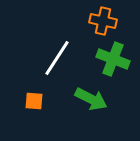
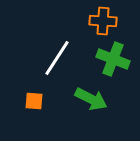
orange cross: rotated 8 degrees counterclockwise
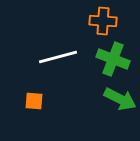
white line: moved 1 px right, 1 px up; rotated 42 degrees clockwise
green arrow: moved 29 px right
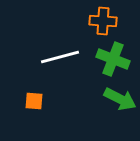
white line: moved 2 px right
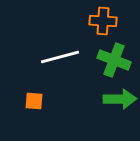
green cross: moved 1 px right, 1 px down
green arrow: rotated 28 degrees counterclockwise
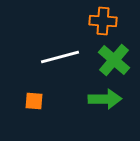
green cross: rotated 20 degrees clockwise
green arrow: moved 15 px left
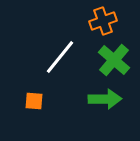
orange cross: rotated 24 degrees counterclockwise
white line: rotated 36 degrees counterclockwise
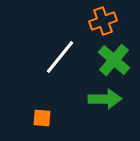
orange square: moved 8 px right, 17 px down
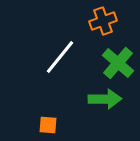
green cross: moved 4 px right, 3 px down
orange square: moved 6 px right, 7 px down
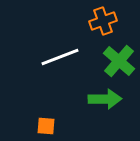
white line: rotated 30 degrees clockwise
green cross: moved 1 px right, 2 px up
orange square: moved 2 px left, 1 px down
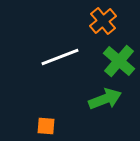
orange cross: rotated 20 degrees counterclockwise
green arrow: rotated 20 degrees counterclockwise
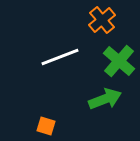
orange cross: moved 1 px left, 1 px up
orange square: rotated 12 degrees clockwise
